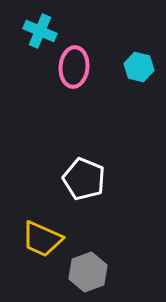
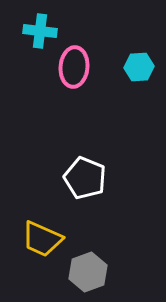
cyan cross: rotated 16 degrees counterclockwise
cyan hexagon: rotated 16 degrees counterclockwise
white pentagon: moved 1 px right, 1 px up
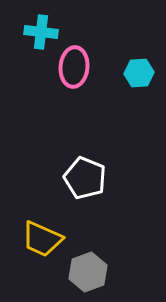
cyan cross: moved 1 px right, 1 px down
cyan hexagon: moved 6 px down
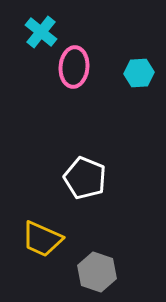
cyan cross: rotated 32 degrees clockwise
gray hexagon: moved 9 px right; rotated 21 degrees counterclockwise
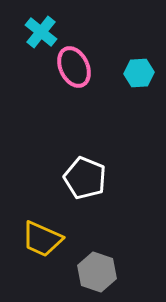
pink ellipse: rotated 30 degrees counterclockwise
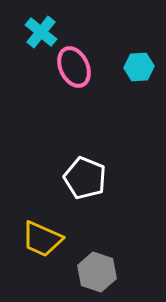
cyan hexagon: moved 6 px up
